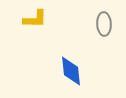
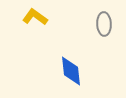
yellow L-shape: moved 2 px up; rotated 145 degrees counterclockwise
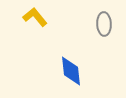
yellow L-shape: rotated 15 degrees clockwise
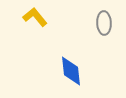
gray ellipse: moved 1 px up
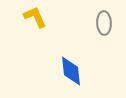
yellow L-shape: rotated 15 degrees clockwise
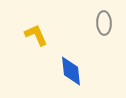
yellow L-shape: moved 1 px right, 18 px down
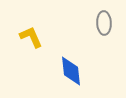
yellow L-shape: moved 5 px left, 2 px down
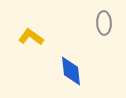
yellow L-shape: rotated 30 degrees counterclockwise
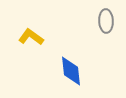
gray ellipse: moved 2 px right, 2 px up
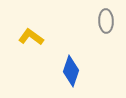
blue diamond: rotated 24 degrees clockwise
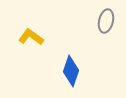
gray ellipse: rotated 15 degrees clockwise
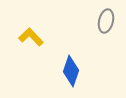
yellow L-shape: rotated 10 degrees clockwise
